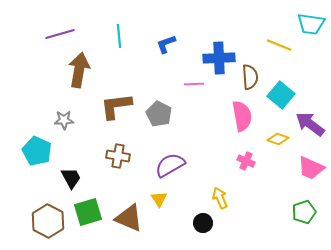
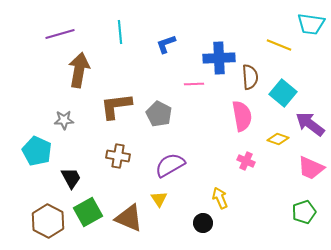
cyan line: moved 1 px right, 4 px up
cyan square: moved 2 px right, 2 px up
green square: rotated 12 degrees counterclockwise
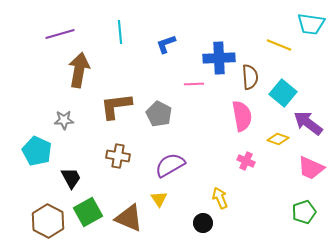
purple arrow: moved 2 px left, 1 px up
